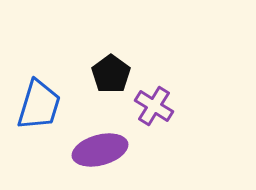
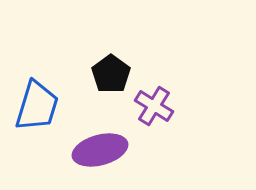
blue trapezoid: moved 2 px left, 1 px down
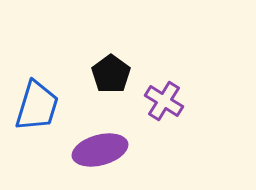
purple cross: moved 10 px right, 5 px up
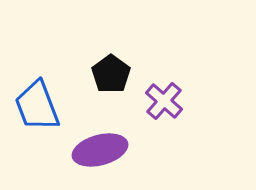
purple cross: rotated 9 degrees clockwise
blue trapezoid: rotated 142 degrees clockwise
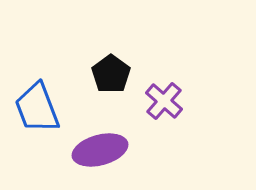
blue trapezoid: moved 2 px down
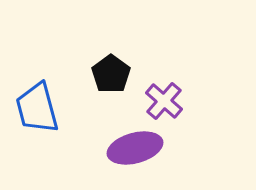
blue trapezoid: rotated 6 degrees clockwise
purple ellipse: moved 35 px right, 2 px up
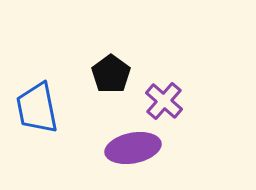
blue trapezoid: rotated 4 degrees clockwise
purple ellipse: moved 2 px left; rotated 4 degrees clockwise
